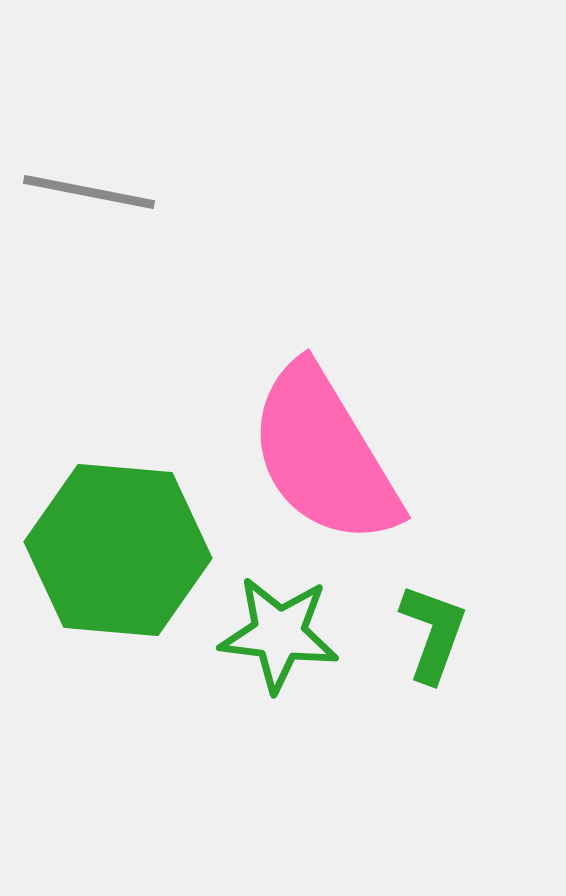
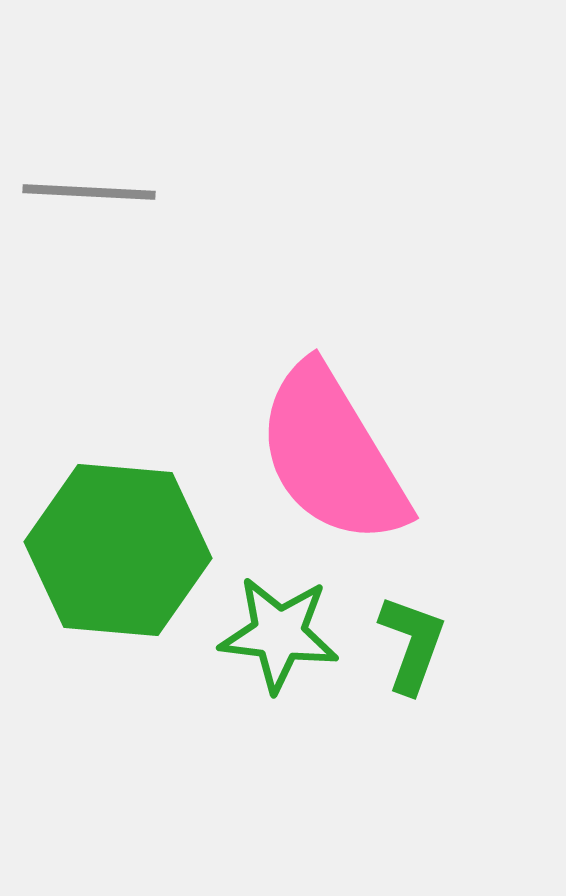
gray line: rotated 8 degrees counterclockwise
pink semicircle: moved 8 px right
green L-shape: moved 21 px left, 11 px down
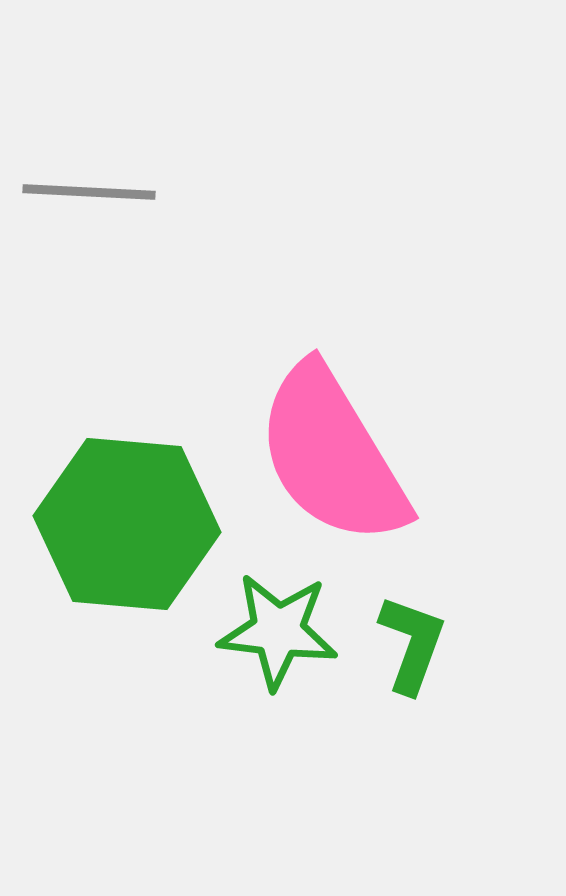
green hexagon: moved 9 px right, 26 px up
green star: moved 1 px left, 3 px up
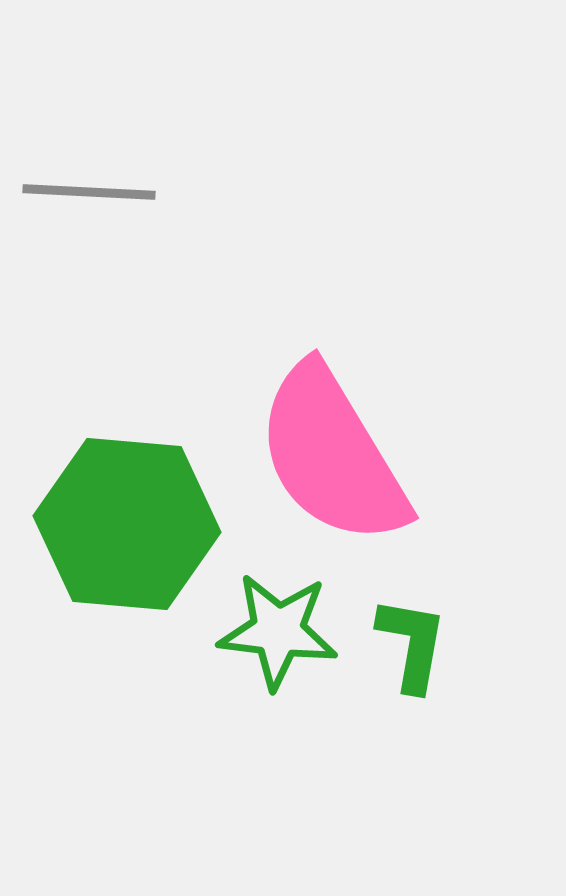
green L-shape: rotated 10 degrees counterclockwise
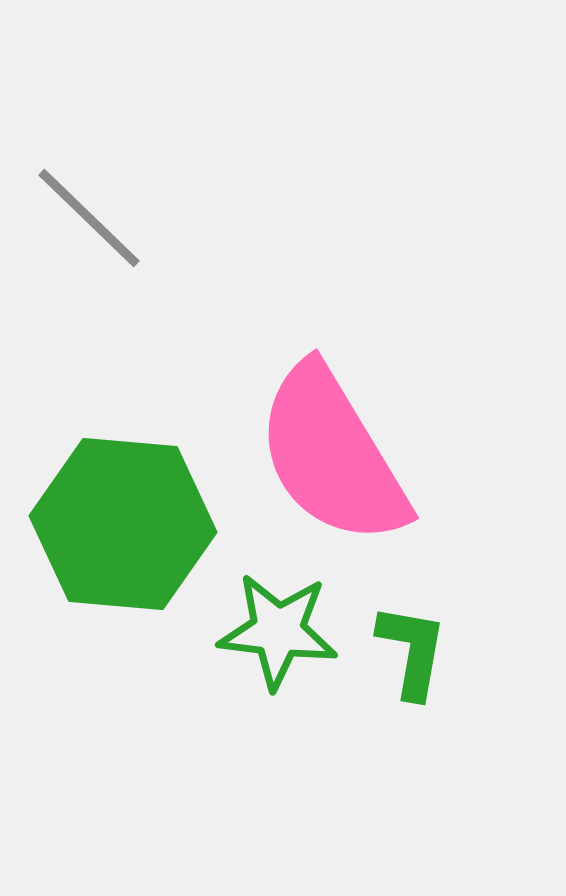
gray line: moved 26 px down; rotated 41 degrees clockwise
green hexagon: moved 4 px left
green L-shape: moved 7 px down
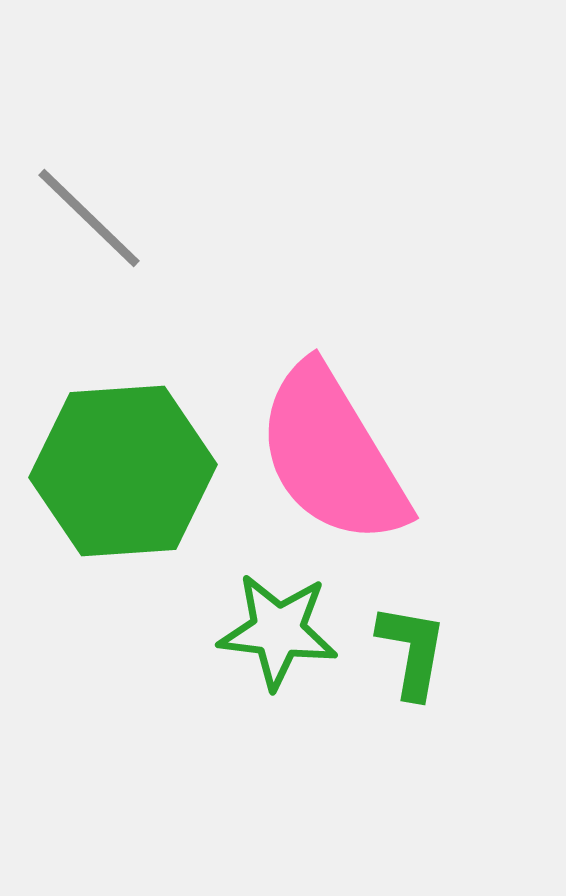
green hexagon: moved 53 px up; rotated 9 degrees counterclockwise
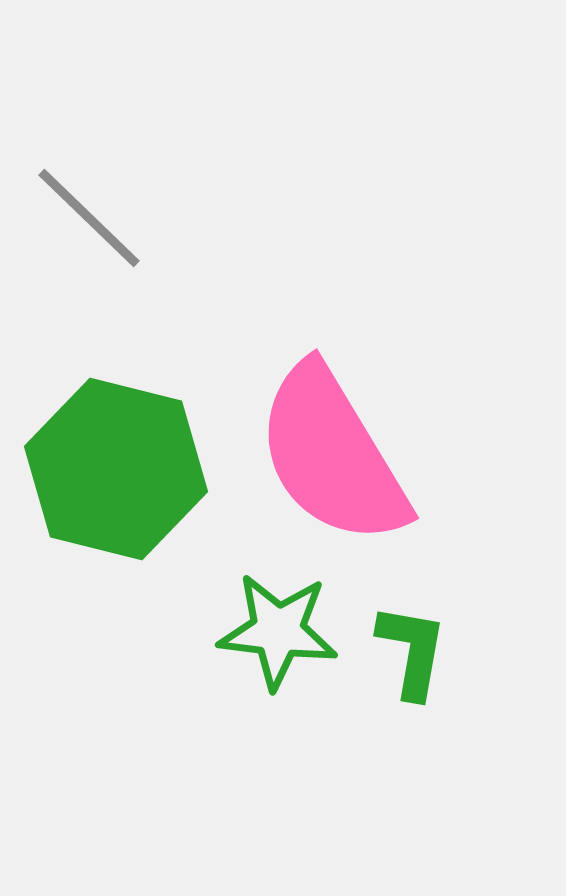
green hexagon: moved 7 px left, 2 px up; rotated 18 degrees clockwise
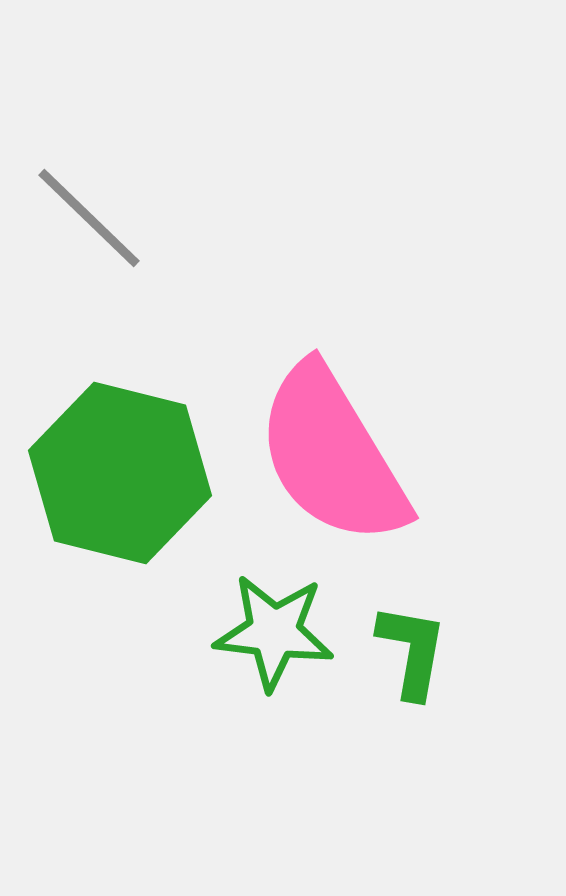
green hexagon: moved 4 px right, 4 px down
green star: moved 4 px left, 1 px down
